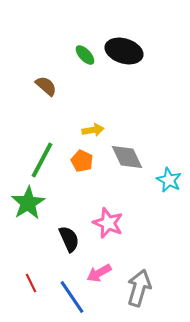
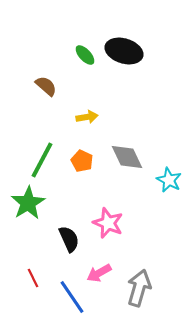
yellow arrow: moved 6 px left, 13 px up
red line: moved 2 px right, 5 px up
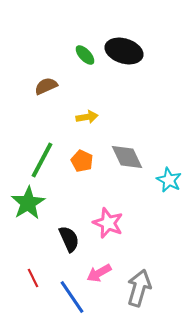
brown semicircle: rotated 65 degrees counterclockwise
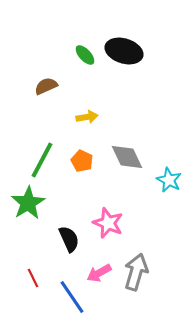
gray arrow: moved 3 px left, 16 px up
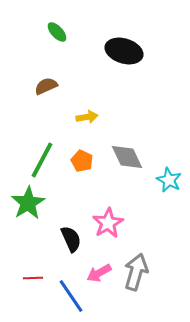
green ellipse: moved 28 px left, 23 px up
pink star: rotated 20 degrees clockwise
black semicircle: moved 2 px right
red line: rotated 66 degrees counterclockwise
blue line: moved 1 px left, 1 px up
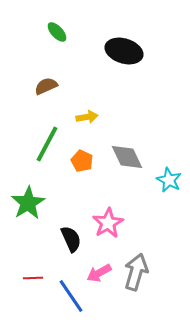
green line: moved 5 px right, 16 px up
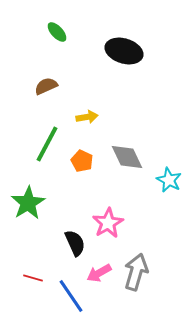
black semicircle: moved 4 px right, 4 px down
red line: rotated 18 degrees clockwise
